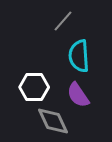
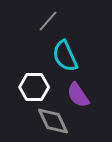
gray line: moved 15 px left
cyan semicircle: moved 14 px left; rotated 20 degrees counterclockwise
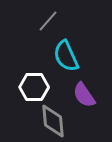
cyan semicircle: moved 1 px right
purple semicircle: moved 6 px right
gray diamond: rotated 20 degrees clockwise
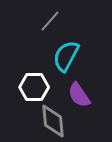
gray line: moved 2 px right
cyan semicircle: rotated 52 degrees clockwise
purple semicircle: moved 5 px left
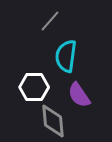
cyan semicircle: rotated 20 degrees counterclockwise
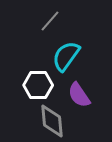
cyan semicircle: rotated 28 degrees clockwise
white hexagon: moved 4 px right, 2 px up
gray diamond: moved 1 px left
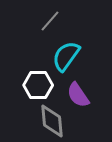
purple semicircle: moved 1 px left
